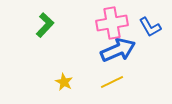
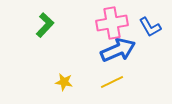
yellow star: rotated 18 degrees counterclockwise
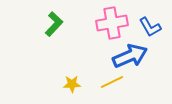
green L-shape: moved 9 px right, 1 px up
blue arrow: moved 12 px right, 6 px down
yellow star: moved 8 px right, 2 px down; rotated 12 degrees counterclockwise
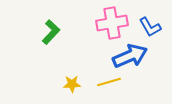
green L-shape: moved 3 px left, 8 px down
yellow line: moved 3 px left; rotated 10 degrees clockwise
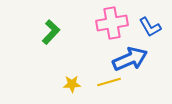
blue arrow: moved 3 px down
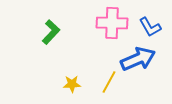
pink cross: rotated 12 degrees clockwise
blue arrow: moved 8 px right
yellow line: rotated 45 degrees counterclockwise
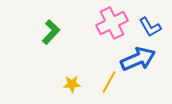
pink cross: rotated 28 degrees counterclockwise
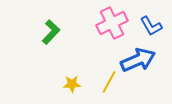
blue L-shape: moved 1 px right, 1 px up
blue arrow: moved 1 px down
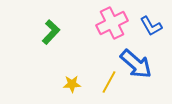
blue arrow: moved 2 px left, 4 px down; rotated 64 degrees clockwise
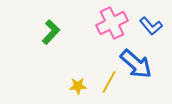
blue L-shape: rotated 10 degrees counterclockwise
yellow star: moved 6 px right, 2 px down
